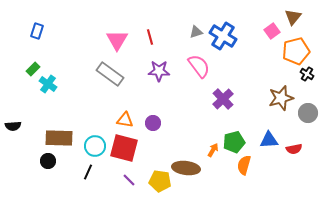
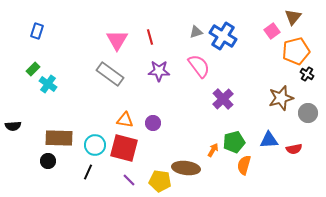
cyan circle: moved 1 px up
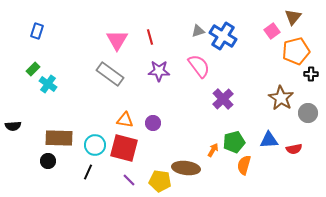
gray triangle: moved 2 px right, 1 px up
black cross: moved 4 px right; rotated 32 degrees counterclockwise
brown star: rotated 25 degrees counterclockwise
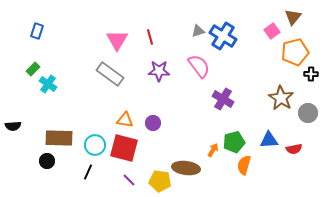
orange pentagon: moved 1 px left, 1 px down
purple cross: rotated 15 degrees counterclockwise
black circle: moved 1 px left
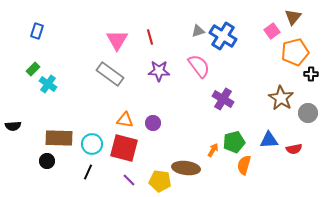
cyan circle: moved 3 px left, 1 px up
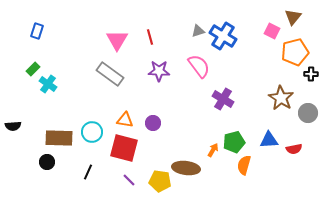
pink square: rotated 28 degrees counterclockwise
cyan circle: moved 12 px up
black circle: moved 1 px down
